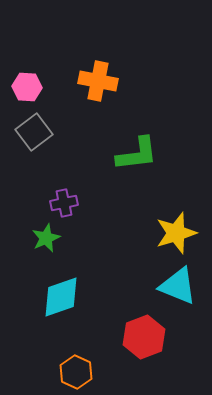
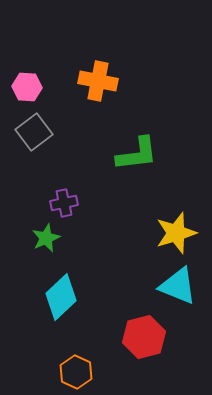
cyan diamond: rotated 24 degrees counterclockwise
red hexagon: rotated 6 degrees clockwise
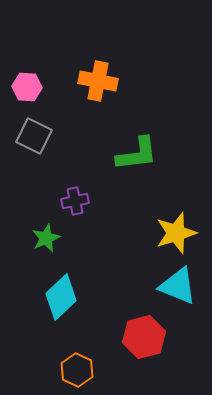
gray square: moved 4 px down; rotated 27 degrees counterclockwise
purple cross: moved 11 px right, 2 px up
orange hexagon: moved 1 px right, 2 px up
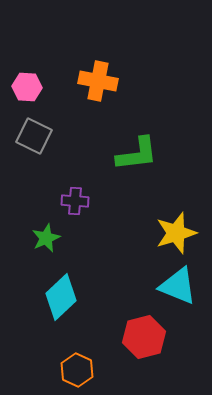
purple cross: rotated 16 degrees clockwise
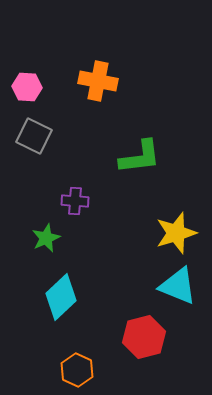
green L-shape: moved 3 px right, 3 px down
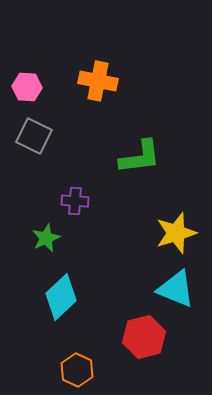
cyan triangle: moved 2 px left, 3 px down
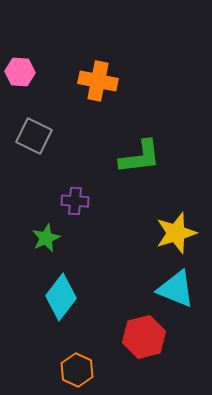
pink hexagon: moved 7 px left, 15 px up
cyan diamond: rotated 9 degrees counterclockwise
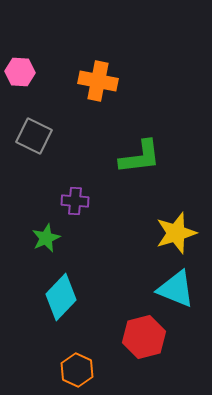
cyan diamond: rotated 6 degrees clockwise
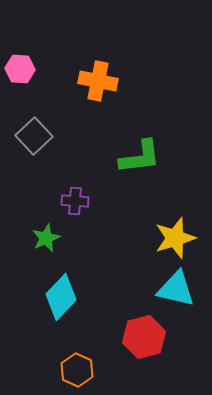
pink hexagon: moved 3 px up
gray square: rotated 21 degrees clockwise
yellow star: moved 1 px left, 5 px down
cyan triangle: rotated 9 degrees counterclockwise
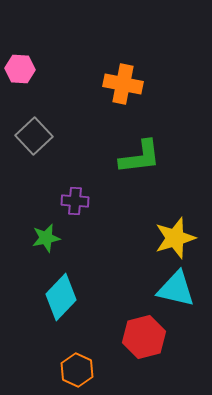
orange cross: moved 25 px right, 3 px down
green star: rotated 12 degrees clockwise
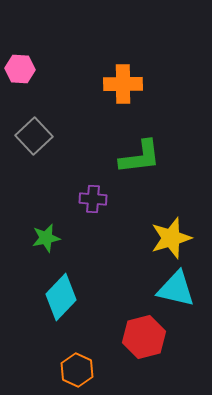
orange cross: rotated 12 degrees counterclockwise
purple cross: moved 18 px right, 2 px up
yellow star: moved 4 px left
